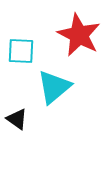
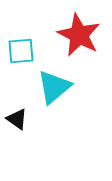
cyan square: rotated 8 degrees counterclockwise
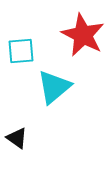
red star: moved 4 px right
black triangle: moved 19 px down
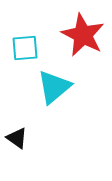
cyan square: moved 4 px right, 3 px up
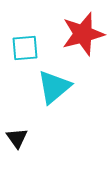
red star: moved 1 px up; rotated 30 degrees clockwise
black triangle: rotated 20 degrees clockwise
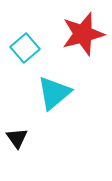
cyan square: rotated 36 degrees counterclockwise
cyan triangle: moved 6 px down
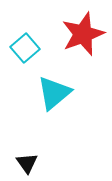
red star: rotated 6 degrees counterclockwise
black triangle: moved 10 px right, 25 px down
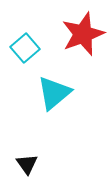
black triangle: moved 1 px down
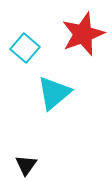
cyan square: rotated 8 degrees counterclockwise
black triangle: moved 1 px left, 1 px down; rotated 10 degrees clockwise
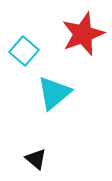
cyan square: moved 1 px left, 3 px down
black triangle: moved 10 px right, 6 px up; rotated 25 degrees counterclockwise
